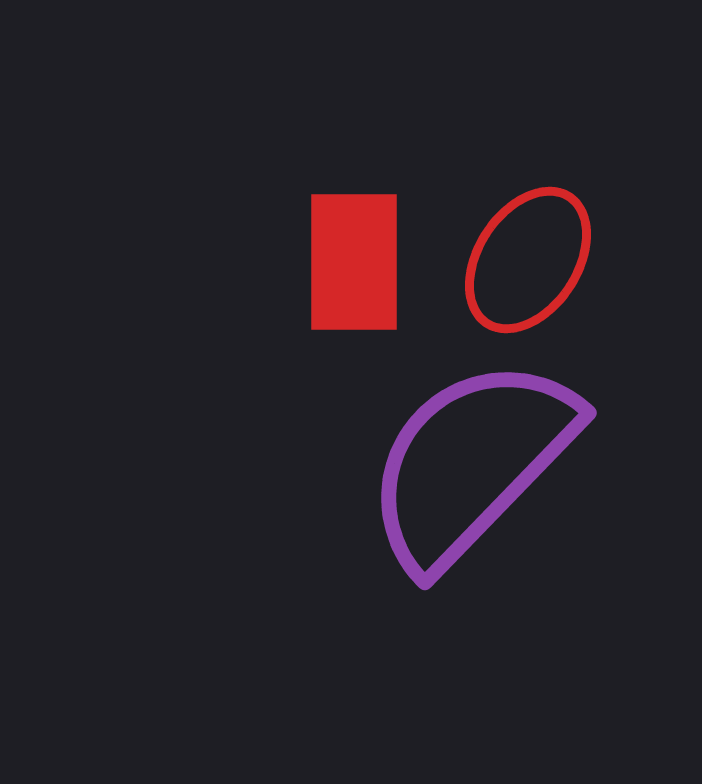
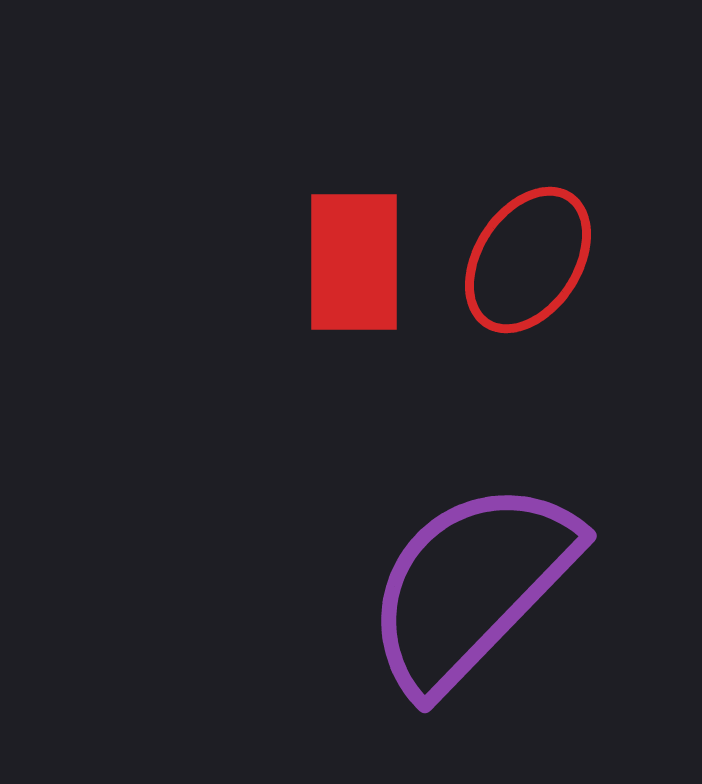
purple semicircle: moved 123 px down
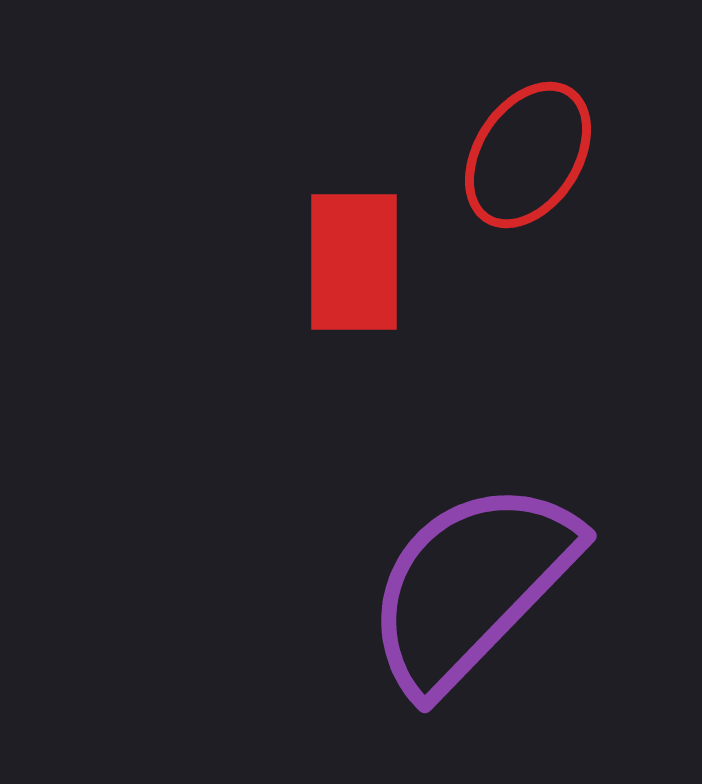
red ellipse: moved 105 px up
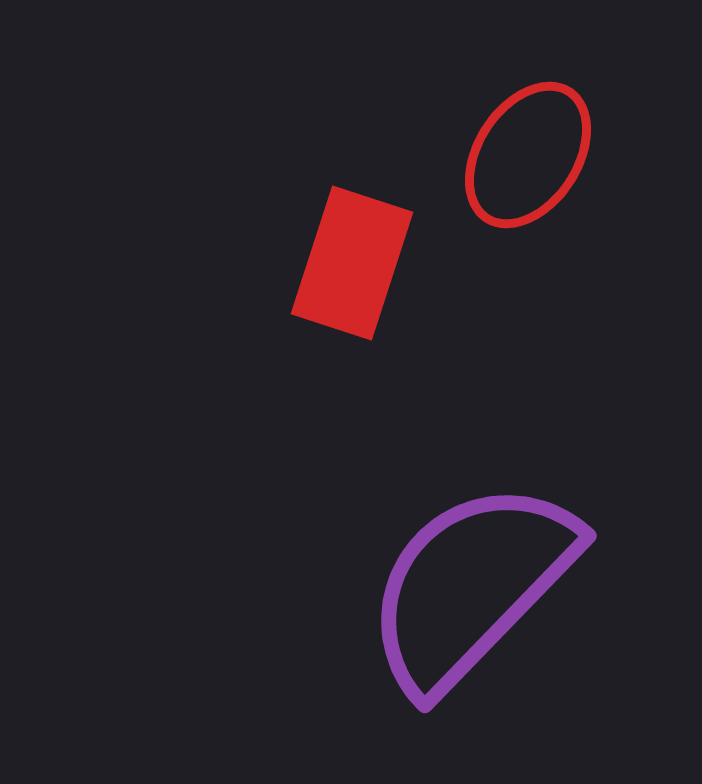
red rectangle: moved 2 px left, 1 px down; rotated 18 degrees clockwise
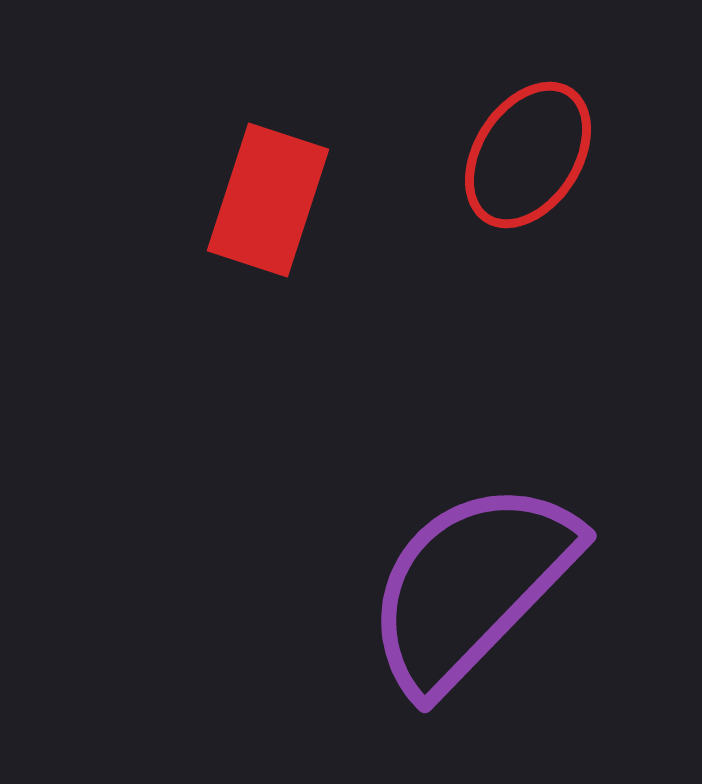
red rectangle: moved 84 px left, 63 px up
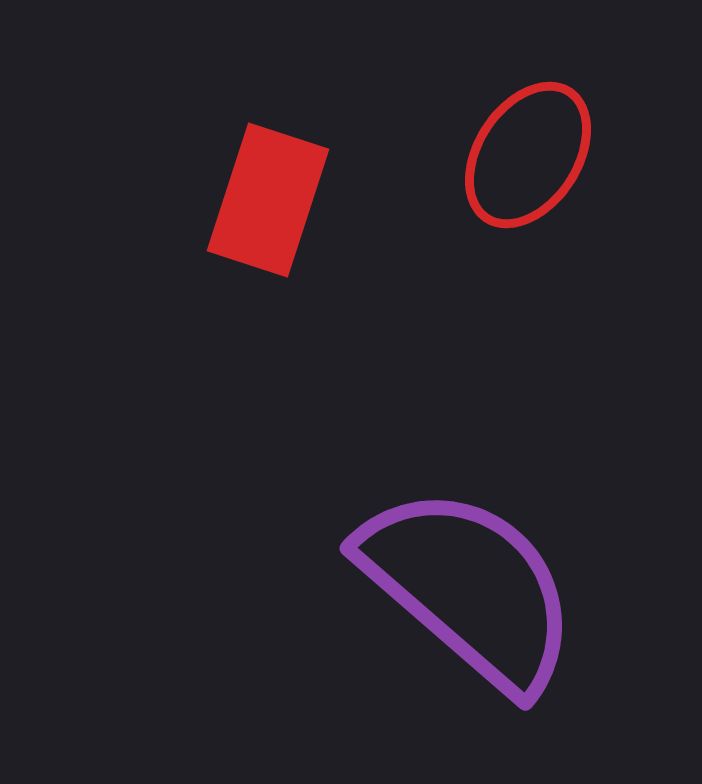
purple semicircle: moved 2 px left, 2 px down; rotated 87 degrees clockwise
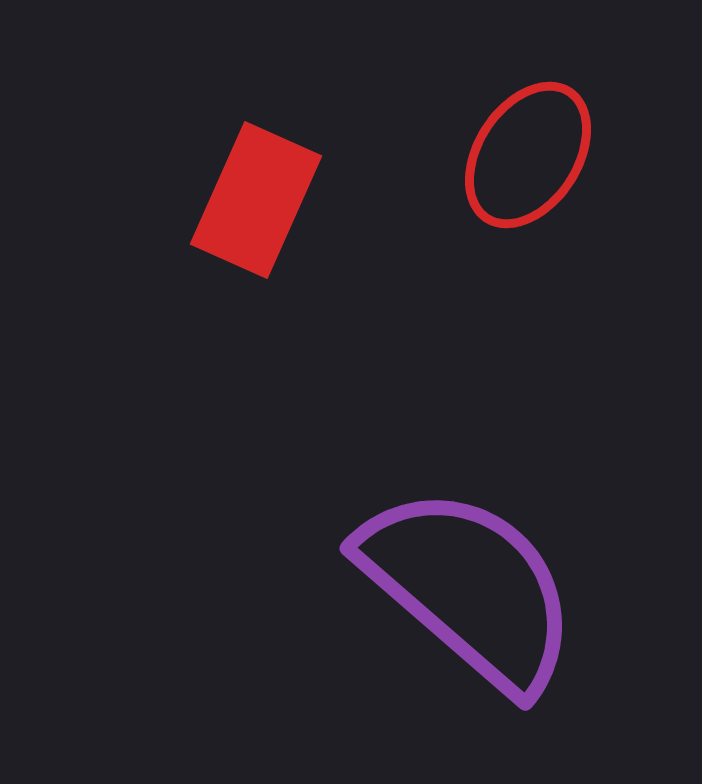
red rectangle: moved 12 px left; rotated 6 degrees clockwise
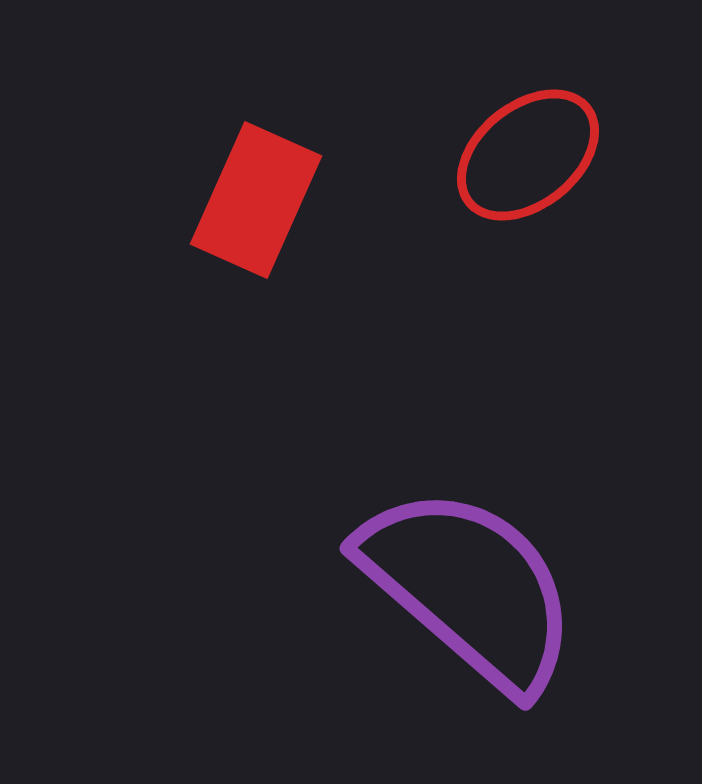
red ellipse: rotated 18 degrees clockwise
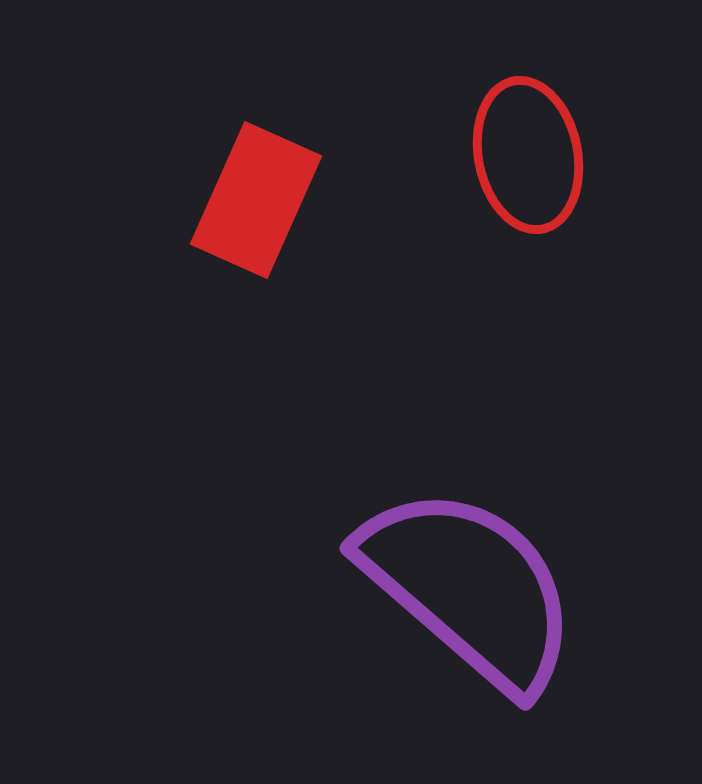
red ellipse: rotated 62 degrees counterclockwise
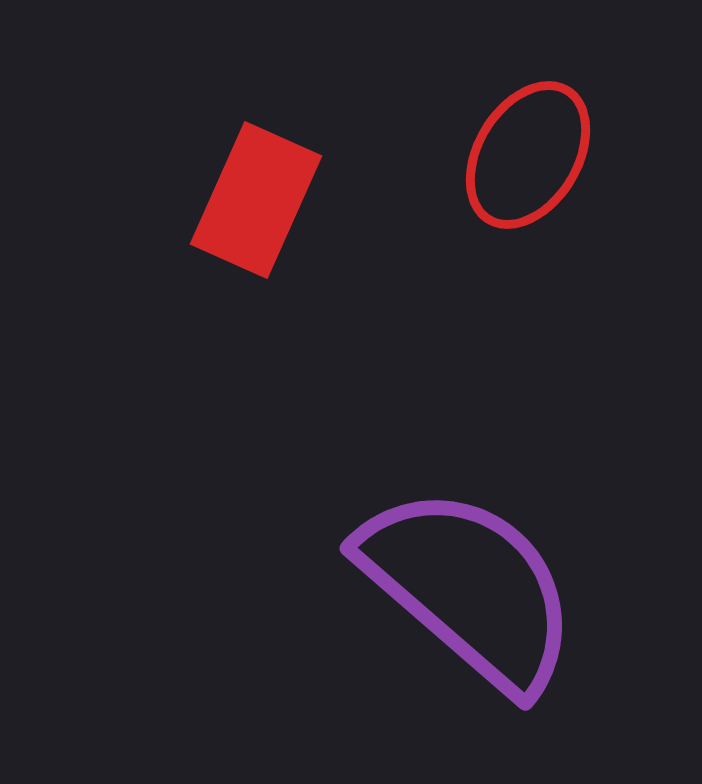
red ellipse: rotated 42 degrees clockwise
